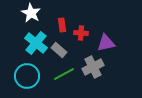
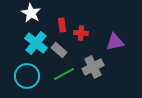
purple triangle: moved 9 px right, 1 px up
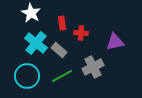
red rectangle: moved 2 px up
green line: moved 2 px left, 2 px down
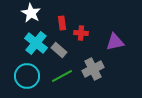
gray cross: moved 2 px down
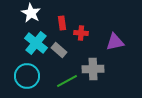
gray cross: rotated 25 degrees clockwise
green line: moved 5 px right, 5 px down
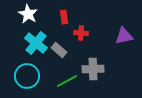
white star: moved 3 px left, 1 px down
red rectangle: moved 2 px right, 6 px up
purple triangle: moved 9 px right, 6 px up
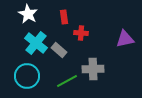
purple triangle: moved 1 px right, 3 px down
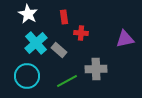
cyan cross: rotated 10 degrees clockwise
gray cross: moved 3 px right
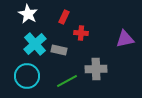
red rectangle: rotated 32 degrees clockwise
cyan cross: moved 1 px left, 1 px down
gray rectangle: rotated 28 degrees counterclockwise
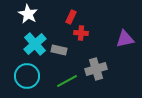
red rectangle: moved 7 px right
gray cross: rotated 15 degrees counterclockwise
